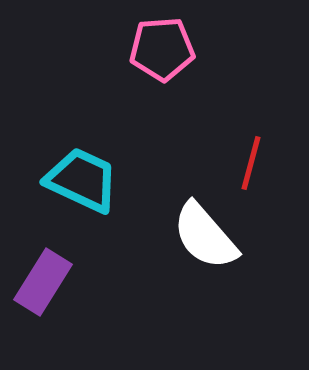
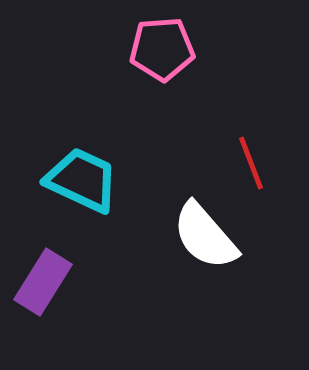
red line: rotated 36 degrees counterclockwise
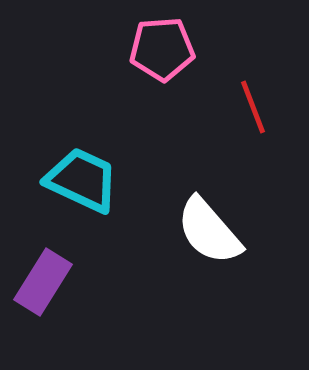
red line: moved 2 px right, 56 px up
white semicircle: moved 4 px right, 5 px up
